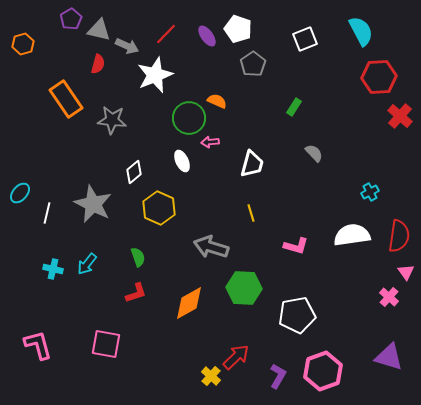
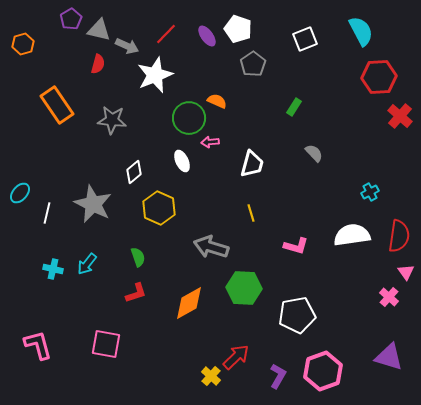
orange rectangle at (66, 99): moved 9 px left, 6 px down
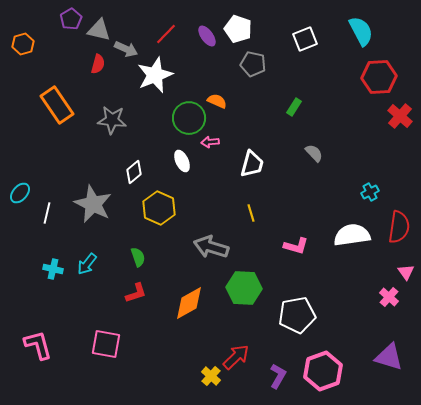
gray arrow at (127, 46): moved 1 px left, 3 px down
gray pentagon at (253, 64): rotated 25 degrees counterclockwise
red semicircle at (399, 236): moved 9 px up
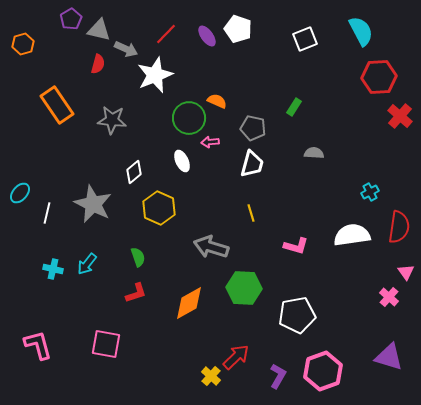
gray pentagon at (253, 64): moved 64 px down
gray semicircle at (314, 153): rotated 42 degrees counterclockwise
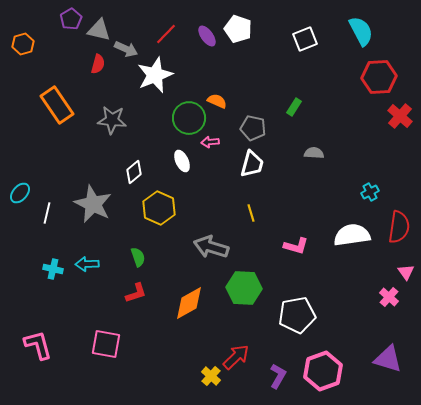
cyan arrow at (87, 264): rotated 50 degrees clockwise
purple triangle at (389, 357): moved 1 px left, 2 px down
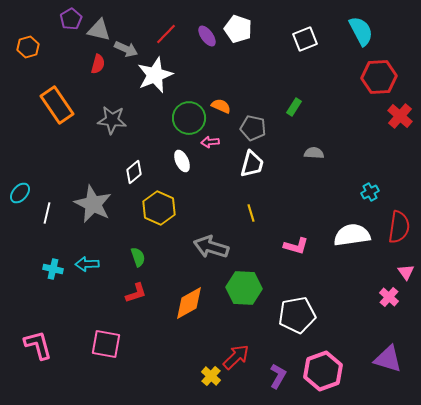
orange hexagon at (23, 44): moved 5 px right, 3 px down
orange semicircle at (217, 101): moved 4 px right, 5 px down
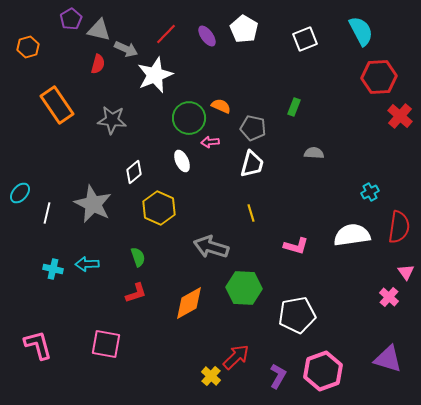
white pentagon at (238, 29): moved 6 px right; rotated 12 degrees clockwise
green rectangle at (294, 107): rotated 12 degrees counterclockwise
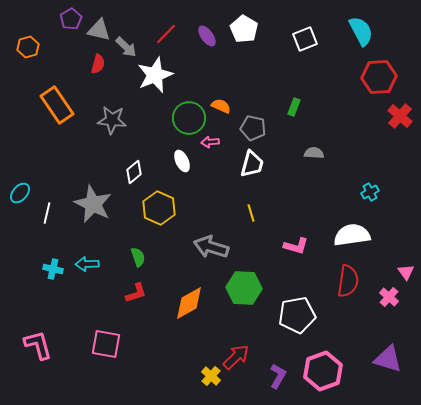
gray arrow at (126, 49): moved 2 px up; rotated 20 degrees clockwise
red semicircle at (399, 227): moved 51 px left, 54 px down
